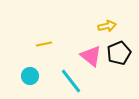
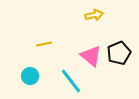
yellow arrow: moved 13 px left, 11 px up
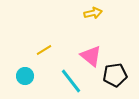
yellow arrow: moved 1 px left, 2 px up
yellow line: moved 6 px down; rotated 21 degrees counterclockwise
black pentagon: moved 4 px left, 22 px down; rotated 15 degrees clockwise
cyan circle: moved 5 px left
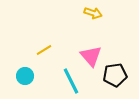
yellow arrow: rotated 30 degrees clockwise
pink triangle: rotated 10 degrees clockwise
cyan line: rotated 12 degrees clockwise
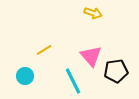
black pentagon: moved 1 px right, 4 px up
cyan line: moved 2 px right
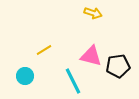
pink triangle: rotated 35 degrees counterclockwise
black pentagon: moved 2 px right, 5 px up
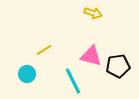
cyan circle: moved 2 px right, 2 px up
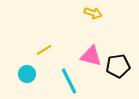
cyan line: moved 4 px left
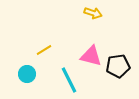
cyan line: moved 1 px up
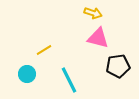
pink triangle: moved 7 px right, 18 px up
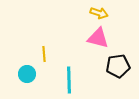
yellow arrow: moved 6 px right
yellow line: moved 4 px down; rotated 63 degrees counterclockwise
cyan line: rotated 24 degrees clockwise
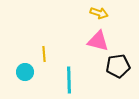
pink triangle: moved 3 px down
cyan circle: moved 2 px left, 2 px up
